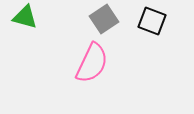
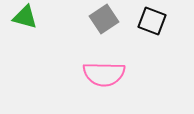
pink semicircle: moved 12 px right, 11 px down; rotated 66 degrees clockwise
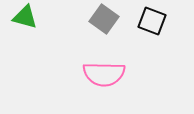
gray square: rotated 20 degrees counterclockwise
